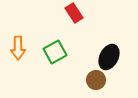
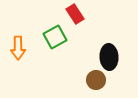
red rectangle: moved 1 px right, 1 px down
green square: moved 15 px up
black ellipse: rotated 30 degrees counterclockwise
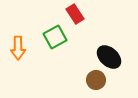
black ellipse: rotated 45 degrees counterclockwise
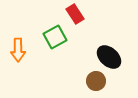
orange arrow: moved 2 px down
brown circle: moved 1 px down
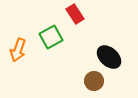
green square: moved 4 px left
orange arrow: rotated 20 degrees clockwise
brown circle: moved 2 px left
